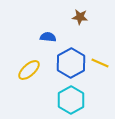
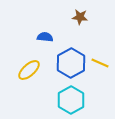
blue semicircle: moved 3 px left
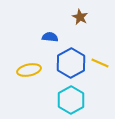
brown star: rotated 21 degrees clockwise
blue semicircle: moved 5 px right
yellow ellipse: rotated 30 degrees clockwise
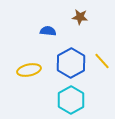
brown star: rotated 21 degrees counterclockwise
blue semicircle: moved 2 px left, 6 px up
yellow line: moved 2 px right, 2 px up; rotated 24 degrees clockwise
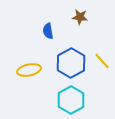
blue semicircle: rotated 105 degrees counterclockwise
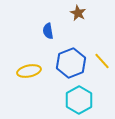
brown star: moved 2 px left, 4 px up; rotated 21 degrees clockwise
blue hexagon: rotated 8 degrees clockwise
yellow ellipse: moved 1 px down
cyan hexagon: moved 8 px right
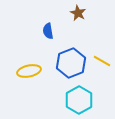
yellow line: rotated 18 degrees counterclockwise
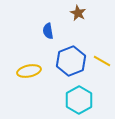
blue hexagon: moved 2 px up
